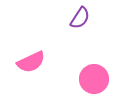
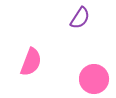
pink semicircle: rotated 44 degrees counterclockwise
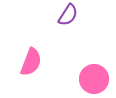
purple semicircle: moved 12 px left, 3 px up
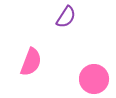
purple semicircle: moved 2 px left, 2 px down
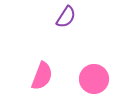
pink semicircle: moved 11 px right, 14 px down
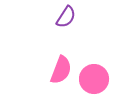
pink semicircle: moved 19 px right, 6 px up
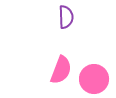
purple semicircle: rotated 35 degrees counterclockwise
